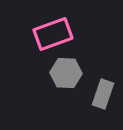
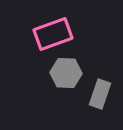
gray rectangle: moved 3 px left
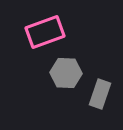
pink rectangle: moved 8 px left, 2 px up
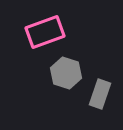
gray hexagon: rotated 16 degrees clockwise
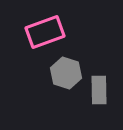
gray rectangle: moved 1 px left, 4 px up; rotated 20 degrees counterclockwise
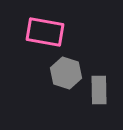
pink rectangle: rotated 30 degrees clockwise
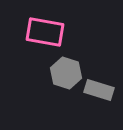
gray rectangle: rotated 72 degrees counterclockwise
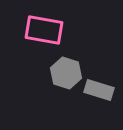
pink rectangle: moved 1 px left, 2 px up
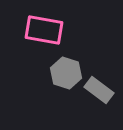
gray rectangle: rotated 20 degrees clockwise
